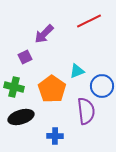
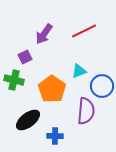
red line: moved 5 px left, 10 px down
purple arrow: rotated 10 degrees counterclockwise
cyan triangle: moved 2 px right
green cross: moved 7 px up
purple semicircle: rotated 12 degrees clockwise
black ellipse: moved 7 px right, 3 px down; rotated 20 degrees counterclockwise
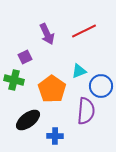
purple arrow: moved 3 px right; rotated 60 degrees counterclockwise
blue circle: moved 1 px left
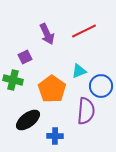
green cross: moved 1 px left
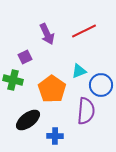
blue circle: moved 1 px up
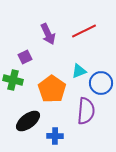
purple arrow: moved 1 px right
blue circle: moved 2 px up
black ellipse: moved 1 px down
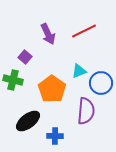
purple square: rotated 24 degrees counterclockwise
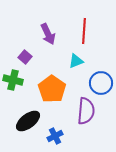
red line: rotated 60 degrees counterclockwise
cyan triangle: moved 3 px left, 10 px up
blue cross: rotated 28 degrees counterclockwise
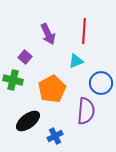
orange pentagon: rotated 8 degrees clockwise
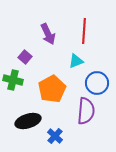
blue circle: moved 4 px left
black ellipse: rotated 20 degrees clockwise
blue cross: rotated 21 degrees counterclockwise
